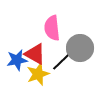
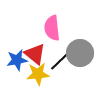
gray circle: moved 5 px down
red triangle: rotated 10 degrees clockwise
black line: moved 2 px left
yellow star: rotated 15 degrees clockwise
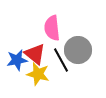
gray circle: moved 2 px left, 3 px up
black line: rotated 75 degrees counterclockwise
yellow star: rotated 20 degrees clockwise
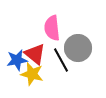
gray circle: moved 2 px up
yellow star: moved 6 px left
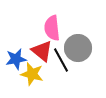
red triangle: moved 7 px right, 3 px up
blue star: moved 1 px left, 1 px up
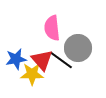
red triangle: moved 9 px down; rotated 10 degrees clockwise
black line: rotated 25 degrees counterclockwise
yellow star: rotated 15 degrees counterclockwise
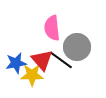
gray circle: moved 1 px left, 1 px up
blue star: moved 4 px down
yellow star: moved 1 px down
